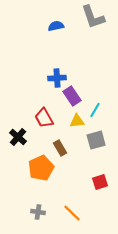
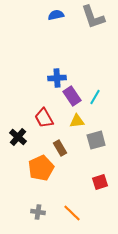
blue semicircle: moved 11 px up
cyan line: moved 13 px up
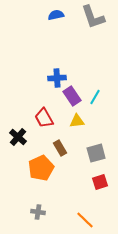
gray square: moved 13 px down
orange line: moved 13 px right, 7 px down
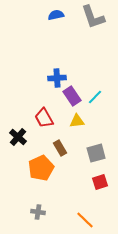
cyan line: rotated 14 degrees clockwise
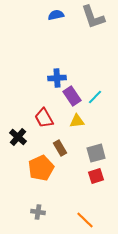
red square: moved 4 px left, 6 px up
